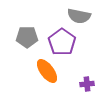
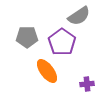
gray semicircle: rotated 45 degrees counterclockwise
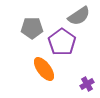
gray pentagon: moved 5 px right, 9 px up
orange ellipse: moved 3 px left, 2 px up
purple cross: rotated 24 degrees counterclockwise
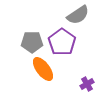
gray semicircle: moved 1 px left, 1 px up
gray pentagon: moved 14 px down
orange ellipse: moved 1 px left
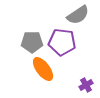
purple pentagon: rotated 28 degrees counterclockwise
purple cross: moved 1 px left, 1 px down
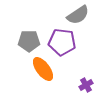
gray pentagon: moved 3 px left, 1 px up
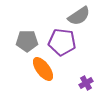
gray semicircle: moved 1 px right, 1 px down
gray pentagon: moved 2 px left
purple cross: moved 2 px up
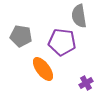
gray semicircle: rotated 115 degrees clockwise
gray pentagon: moved 6 px left, 5 px up; rotated 10 degrees clockwise
